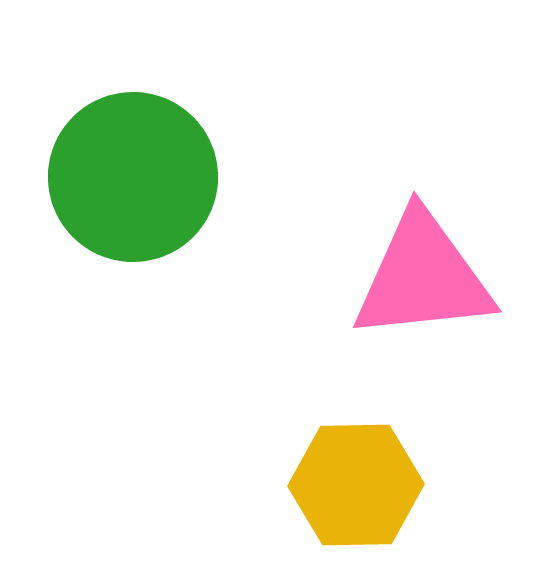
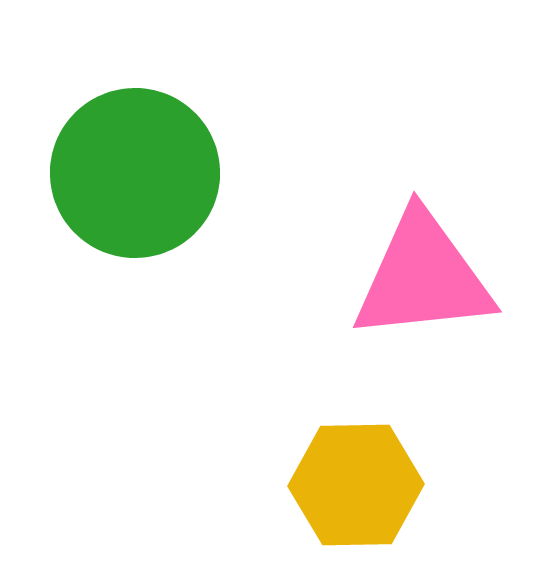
green circle: moved 2 px right, 4 px up
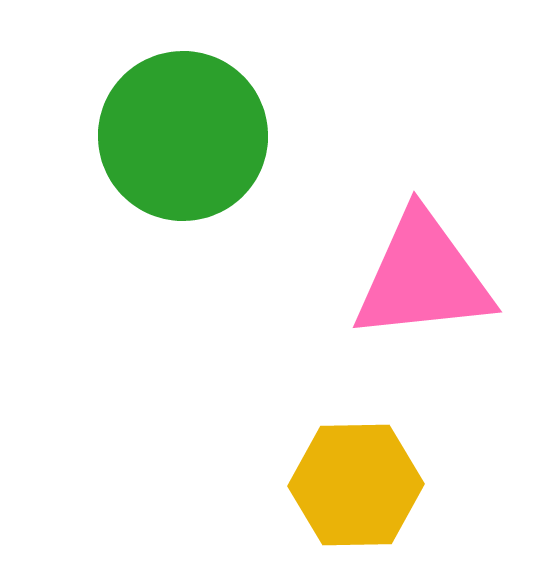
green circle: moved 48 px right, 37 px up
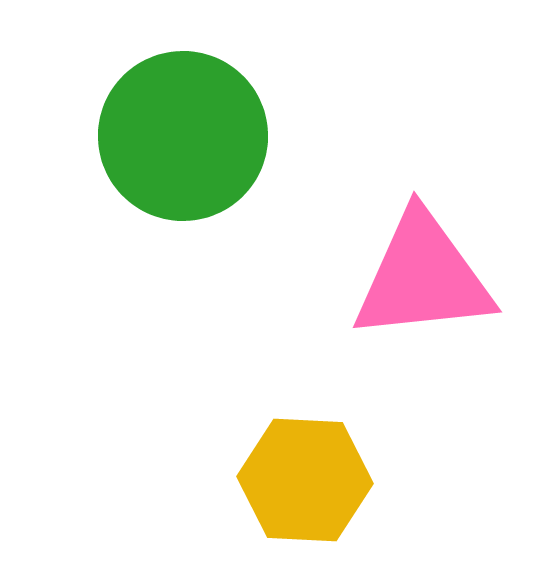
yellow hexagon: moved 51 px left, 5 px up; rotated 4 degrees clockwise
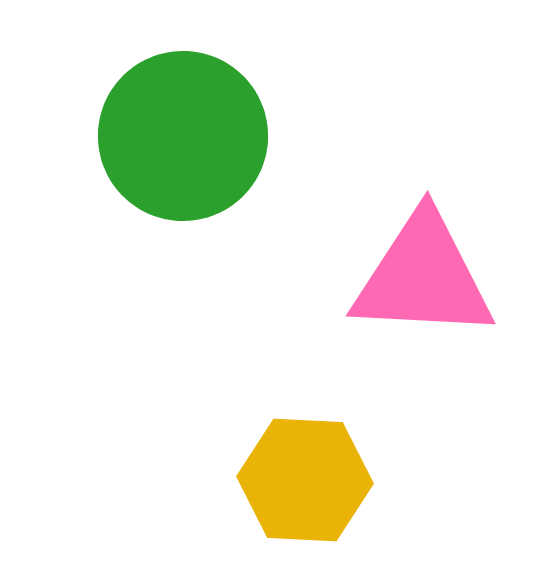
pink triangle: rotated 9 degrees clockwise
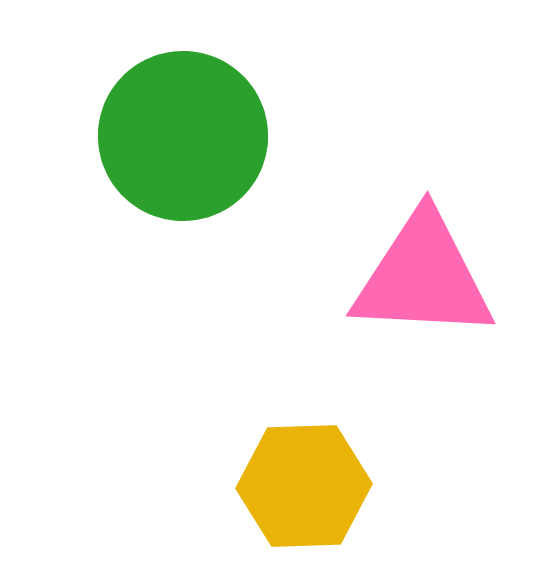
yellow hexagon: moved 1 px left, 6 px down; rotated 5 degrees counterclockwise
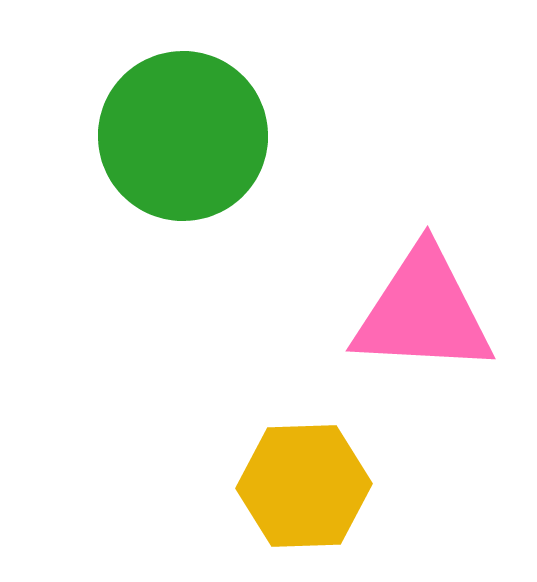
pink triangle: moved 35 px down
